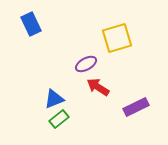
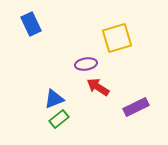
purple ellipse: rotated 20 degrees clockwise
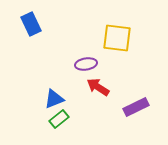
yellow square: rotated 24 degrees clockwise
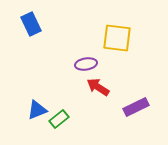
blue triangle: moved 17 px left, 11 px down
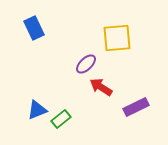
blue rectangle: moved 3 px right, 4 px down
yellow square: rotated 12 degrees counterclockwise
purple ellipse: rotated 35 degrees counterclockwise
red arrow: moved 3 px right
green rectangle: moved 2 px right
